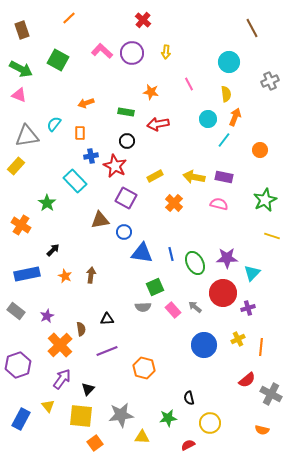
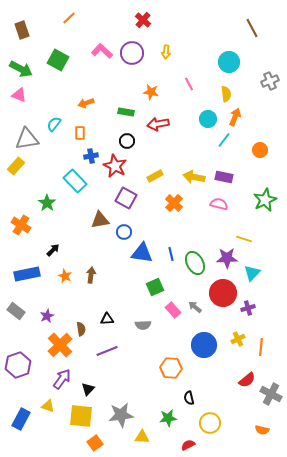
gray triangle at (27, 136): moved 3 px down
yellow line at (272, 236): moved 28 px left, 3 px down
gray semicircle at (143, 307): moved 18 px down
orange hexagon at (144, 368): moved 27 px right; rotated 10 degrees counterclockwise
yellow triangle at (48, 406): rotated 32 degrees counterclockwise
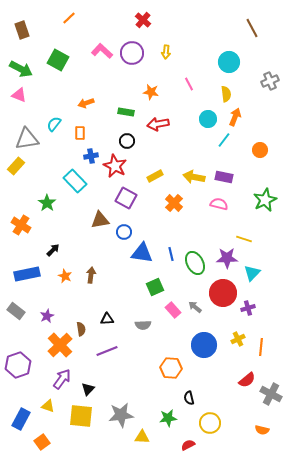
orange square at (95, 443): moved 53 px left, 1 px up
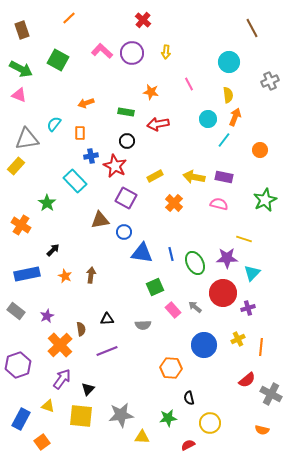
yellow semicircle at (226, 94): moved 2 px right, 1 px down
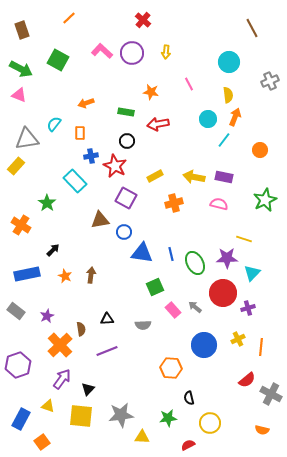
orange cross at (174, 203): rotated 30 degrees clockwise
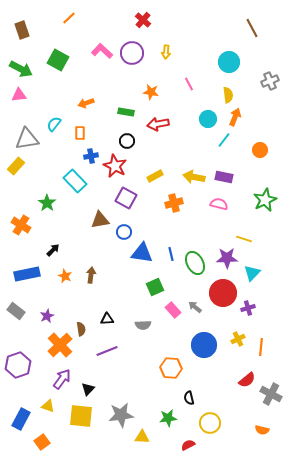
pink triangle at (19, 95): rotated 28 degrees counterclockwise
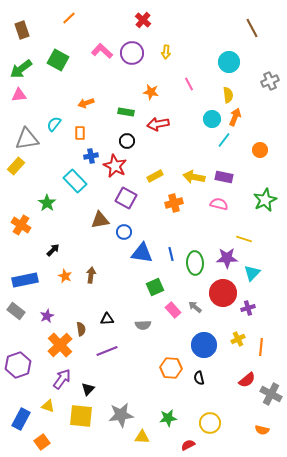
green arrow at (21, 69): rotated 115 degrees clockwise
cyan circle at (208, 119): moved 4 px right
green ellipse at (195, 263): rotated 25 degrees clockwise
blue rectangle at (27, 274): moved 2 px left, 6 px down
black semicircle at (189, 398): moved 10 px right, 20 px up
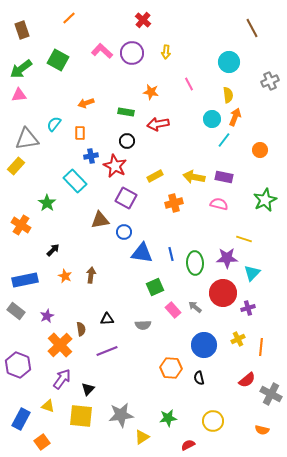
purple hexagon at (18, 365): rotated 20 degrees counterclockwise
yellow circle at (210, 423): moved 3 px right, 2 px up
yellow triangle at (142, 437): rotated 35 degrees counterclockwise
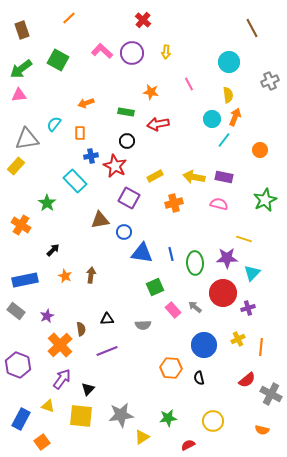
purple square at (126, 198): moved 3 px right
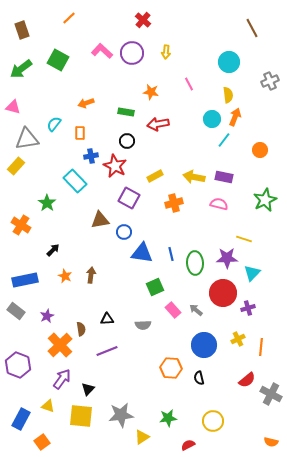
pink triangle at (19, 95): moved 6 px left, 12 px down; rotated 21 degrees clockwise
gray arrow at (195, 307): moved 1 px right, 3 px down
orange semicircle at (262, 430): moved 9 px right, 12 px down
